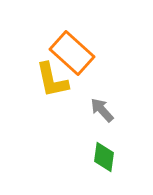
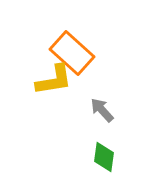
yellow L-shape: moved 2 px right; rotated 87 degrees counterclockwise
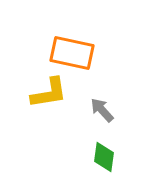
orange rectangle: rotated 30 degrees counterclockwise
yellow L-shape: moved 5 px left, 13 px down
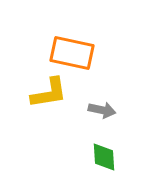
gray arrow: rotated 144 degrees clockwise
green diamond: rotated 12 degrees counterclockwise
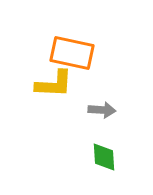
yellow L-shape: moved 5 px right, 9 px up; rotated 12 degrees clockwise
gray arrow: rotated 8 degrees counterclockwise
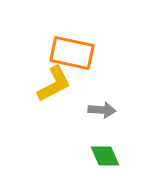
yellow L-shape: rotated 30 degrees counterclockwise
green diamond: moved 1 px right, 1 px up; rotated 20 degrees counterclockwise
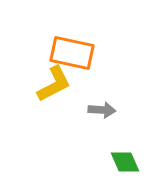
green diamond: moved 20 px right, 6 px down
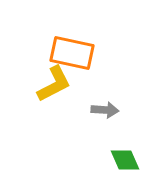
gray arrow: moved 3 px right
green diamond: moved 2 px up
